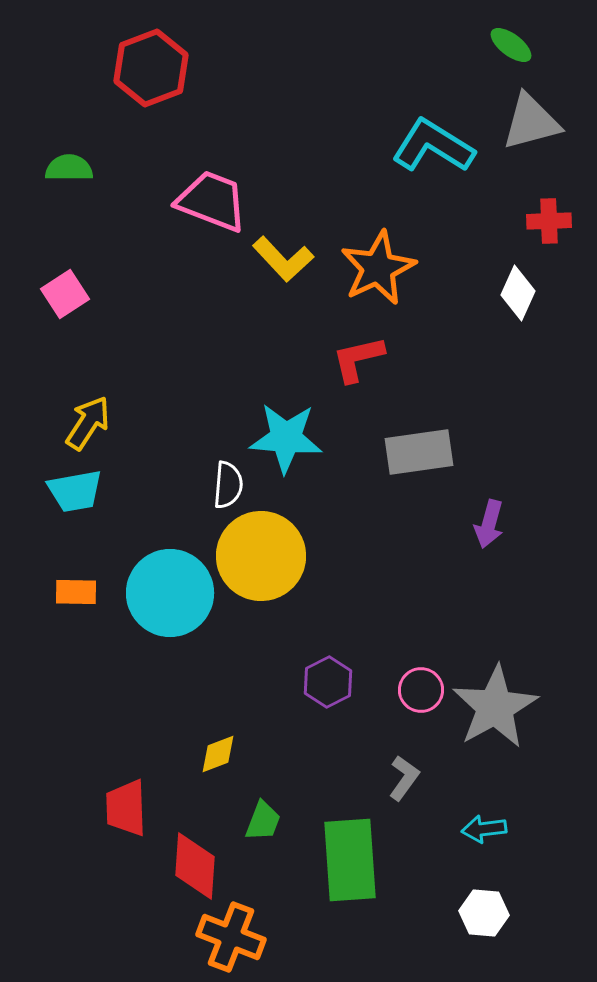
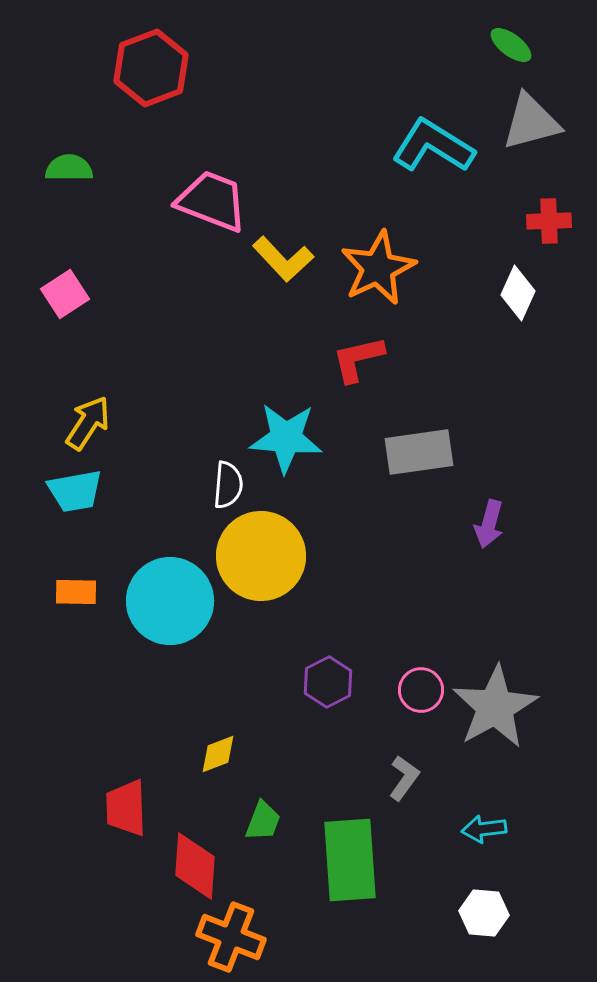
cyan circle: moved 8 px down
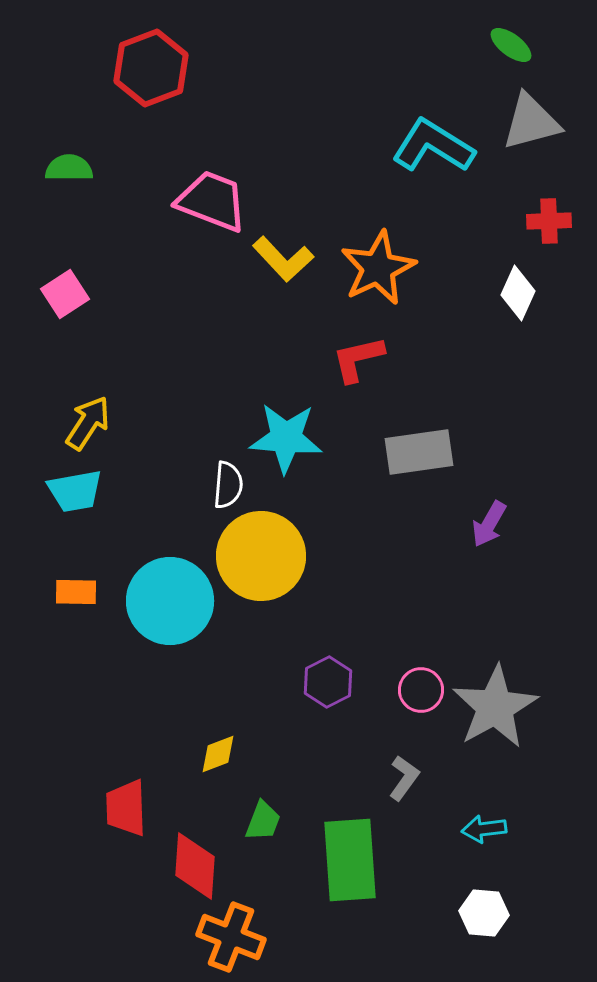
purple arrow: rotated 15 degrees clockwise
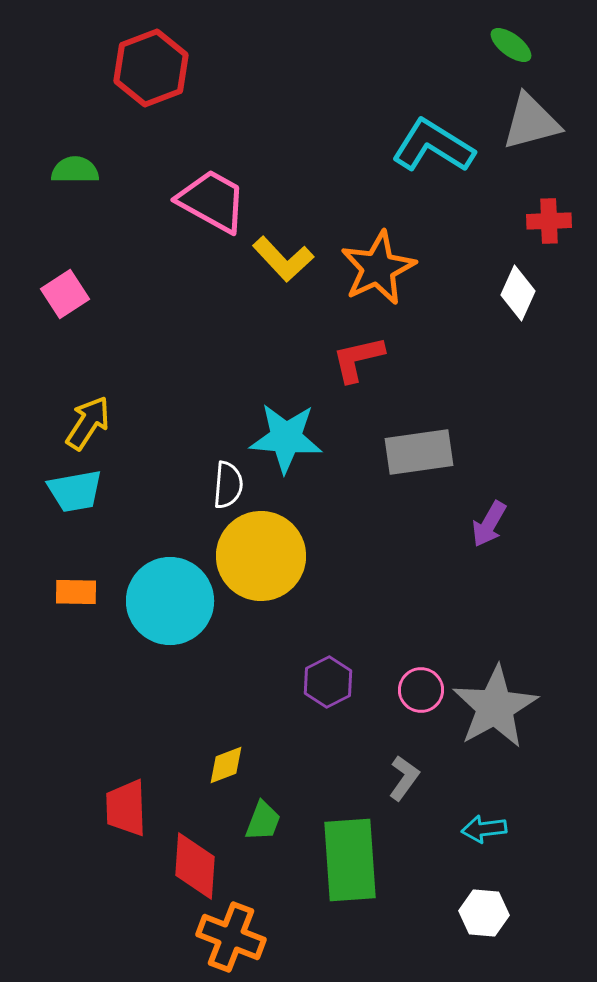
green semicircle: moved 6 px right, 2 px down
pink trapezoid: rotated 8 degrees clockwise
yellow diamond: moved 8 px right, 11 px down
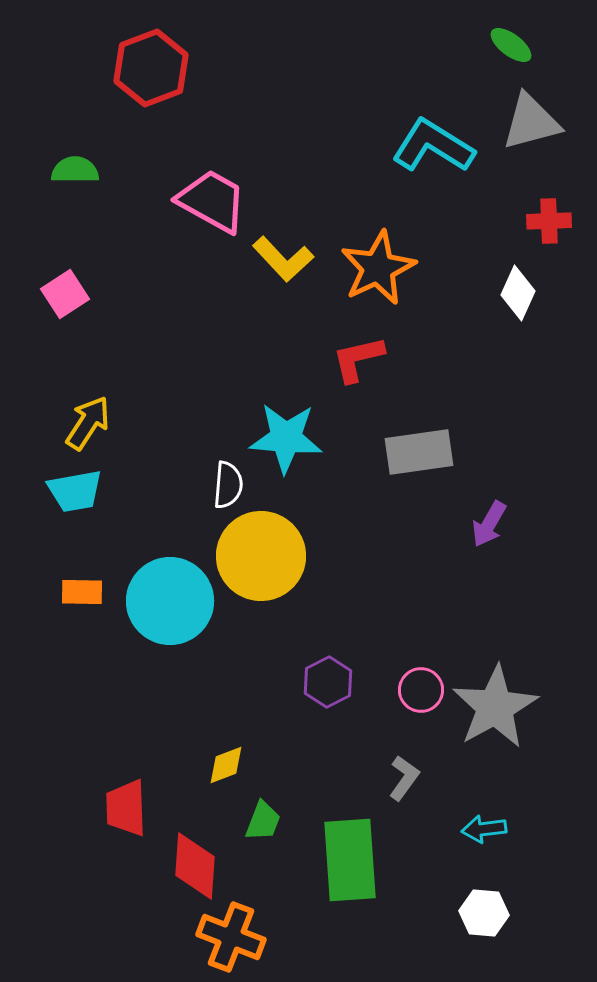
orange rectangle: moved 6 px right
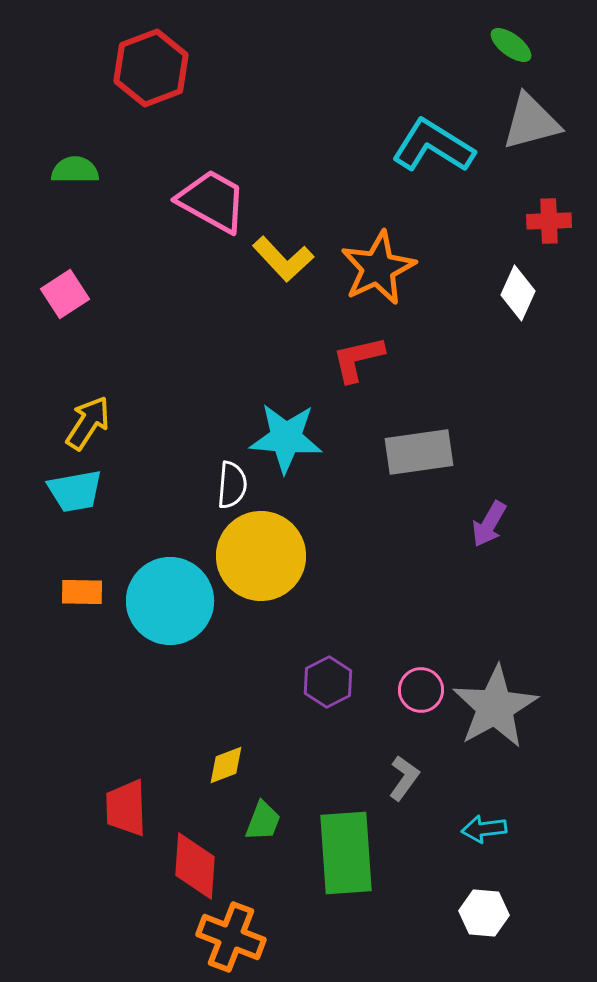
white semicircle: moved 4 px right
green rectangle: moved 4 px left, 7 px up
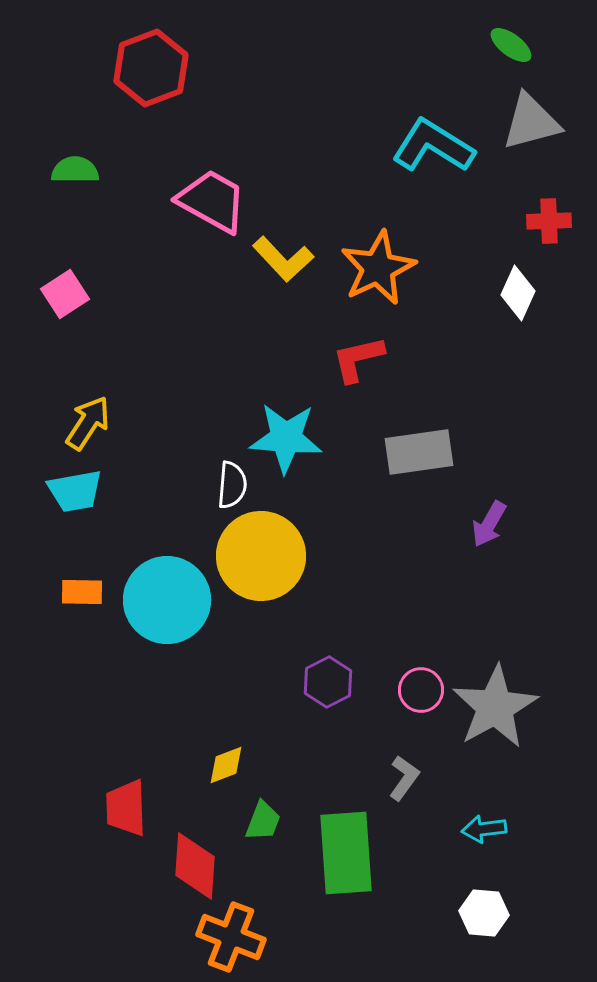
cyan circle: moved 3 px left, 1 px up
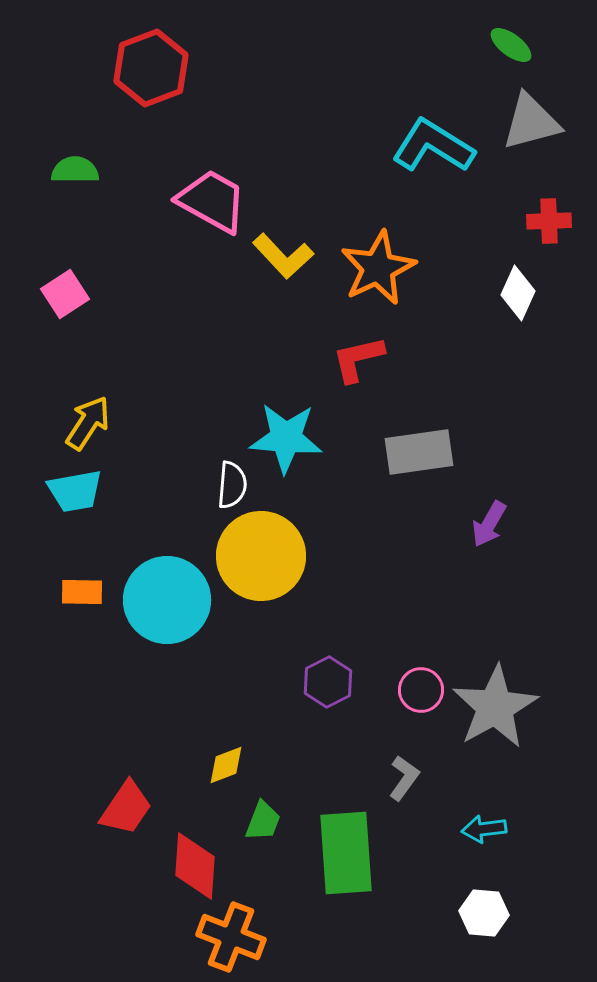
yellow L-shape: moved 3 px up
red trapezoid: rotated 144 degrees counterclockwise
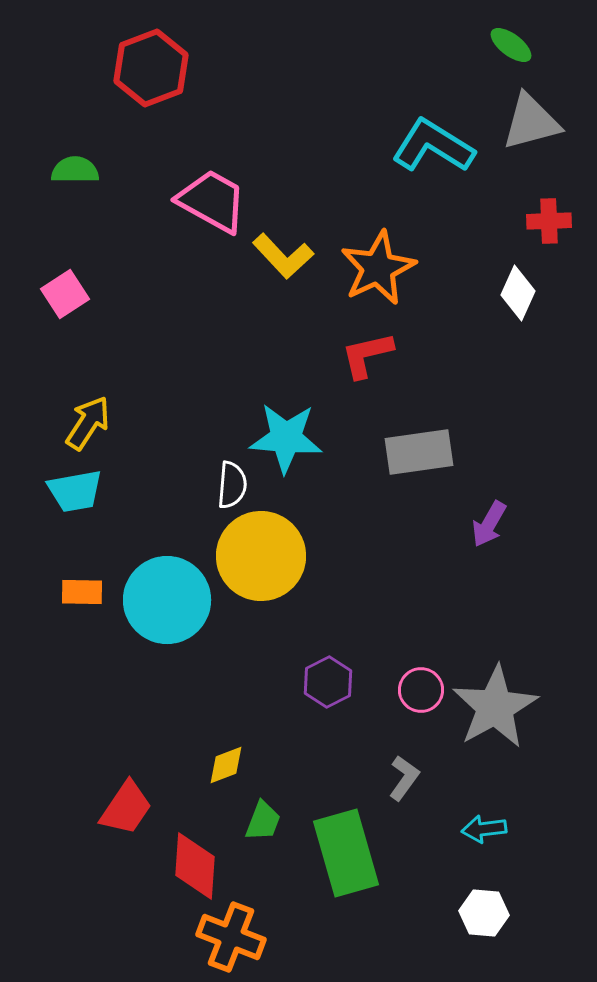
red L-shape: moved 9 px right, 4 px up
green rectangle: rotated 12 degrees counterclockwise
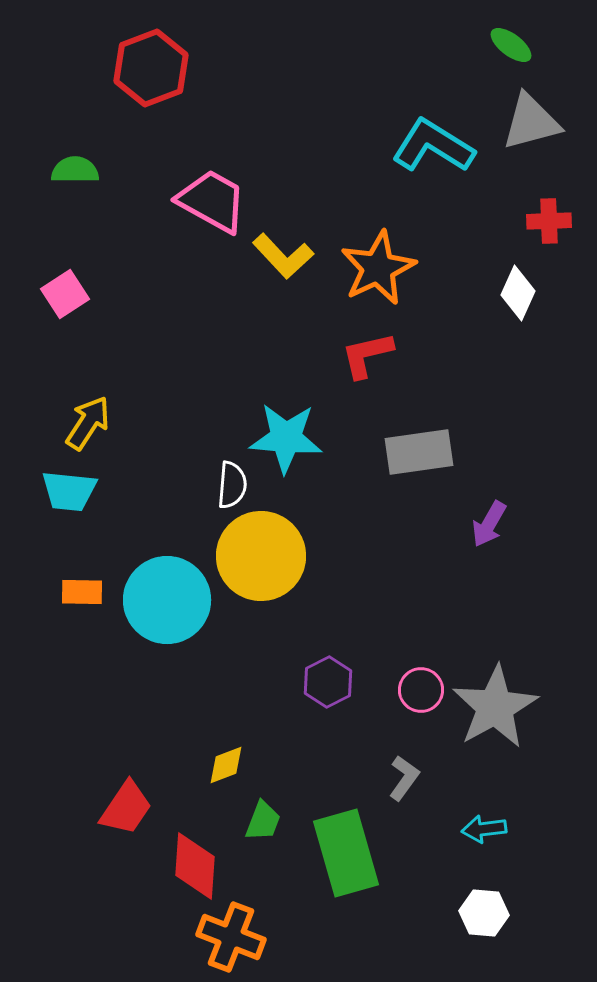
cyan trapezoid: moved 6 px left; rotated 16 degrees clockwise
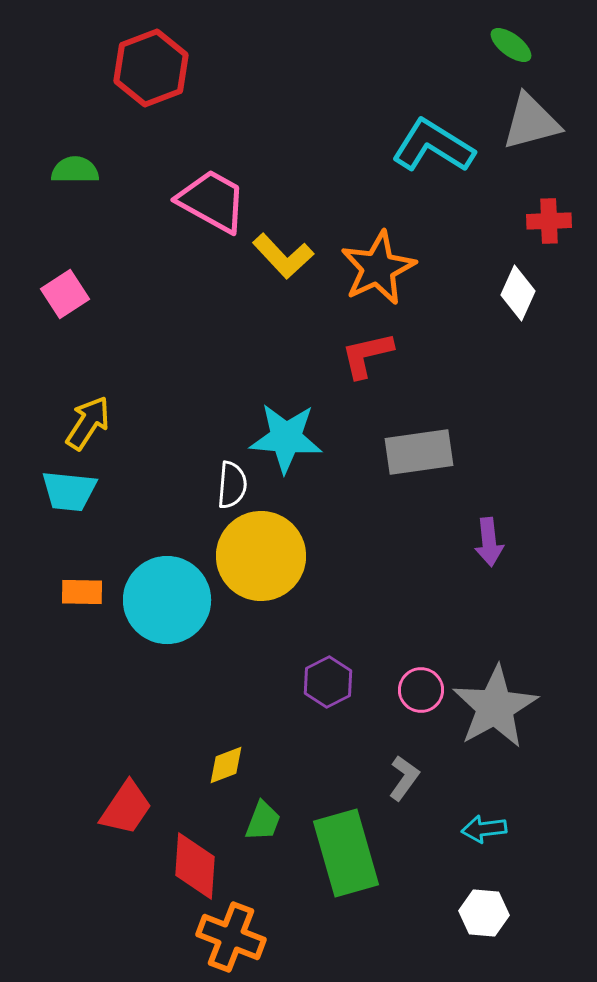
purple arrow: moved 18 px down; rotated 36 degrees counterclockwise
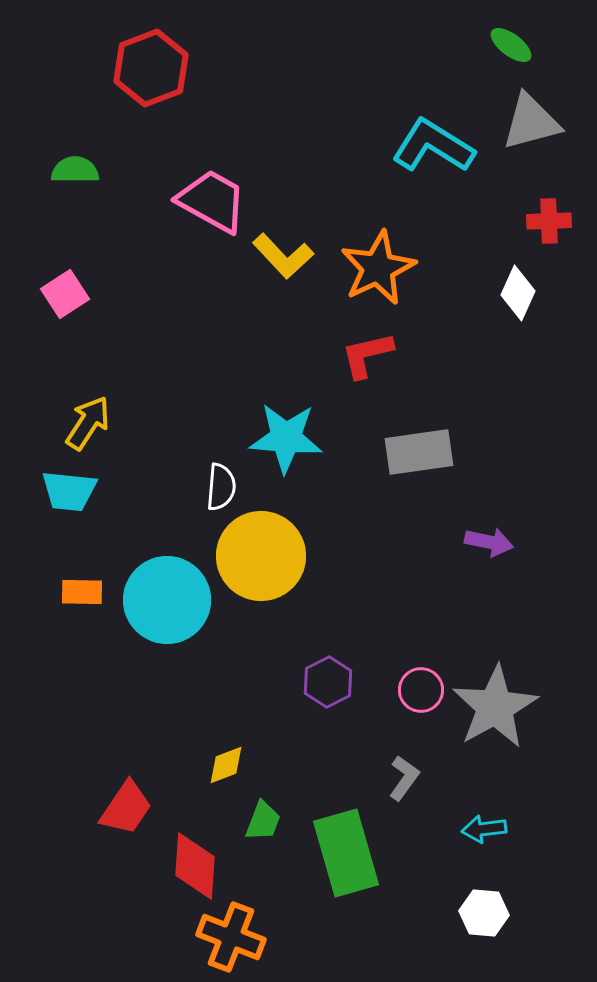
white semicircle: moved 11 px left, 2 px down
purple arrow: rotated 72 degrees counterclockwise
